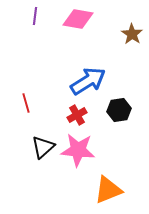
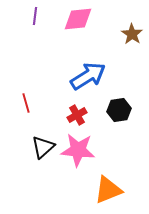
pink diamond: rotated 16 degrees counterclockwise
blue arrow: moved 5 px up
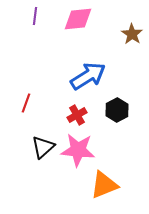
red line: rotated 36 degrees clockwise
black hexagon: moved 2 px left; rotated 20 degrees counterclockwise
orange triangle: moved 4 px left, 5 px up
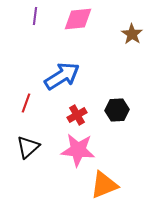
blue arrow: moved 26 px left
black hexagon: rotated 25 degrees clockwise
black triangle: moved 15 px left
